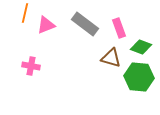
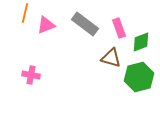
green diamond: moved 5 px up; rotated 40 degrees counterclockwise
pink cross: moved 9 px down
green hexagon: rotated 20 degrees counterclockwise
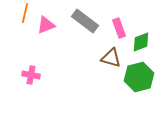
gray rectangle: moved 3 px up
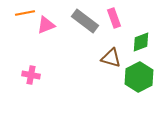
orange line: rotated 66 degrees clockwise
pink rectangle: moved 5 px left, 10 px up
green hexagon: rotated 12 degrees counterclockwise
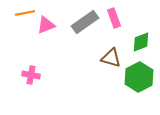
gray rectangle: moved 1 px down; rotated 72 degrees counterclockwise
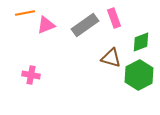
gray rectangle: moved 3 px down
green hexagon: moved 2 px up
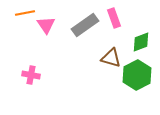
pink triangle: rotated 42 degrees counterclockwise
green hexagon: moved 2 px left
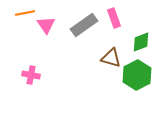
gray rectangle: moved 1 px left
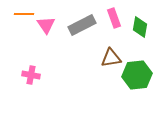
orange line: moved 1 px left, 1 px down; rotated 12 degrees clockwise
gray rectangle: moved 2 px left; rotated 8 degrees clockwise
green diamond: moved 1 px left, 15 px up; rotated 60 degrees counterclockwise
brown triangle: rotated 25 degrees counterclockwise
green hexagon: rotated 20 degrees clockwise
